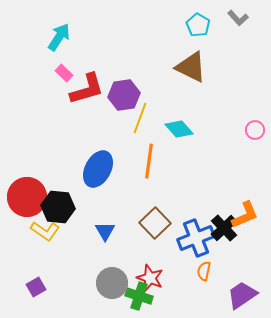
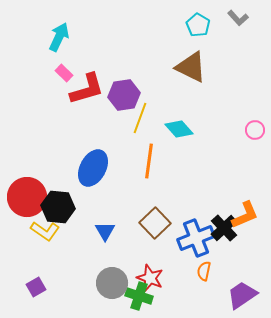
cyan arrow: rotated 8 degrees counterclockwise
blue ellipse: moved 5 px left, 1 px up
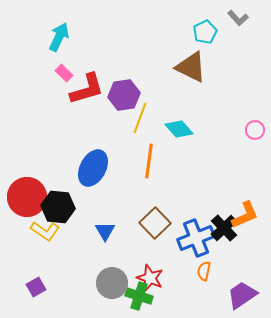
cyan pentagon: moved 7 px right, 7 px down; rotated 15 degrees clockwise
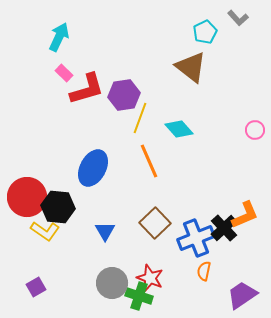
brown triangle: rotated 12 degrees clockwise
orange line: rotated 32 degrees counterclockwise
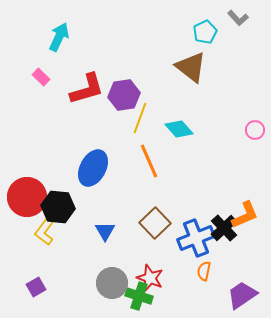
pink rectangle: moved 23 px left, 4 px down
yellow L-shape: rotated 92 degrees clockwise
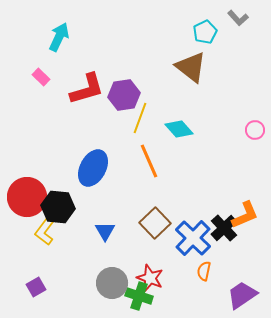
blue cross: moved 3 px left; rotated 24 degrees counterclockwise
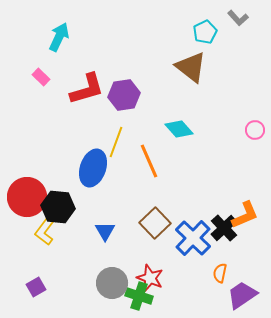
yellow line: moved 24 px left, 24 px down
blue ellipse: rotated 9 degrees counterclockwise
orange semicircle: moved 16 px right, 2 px down
